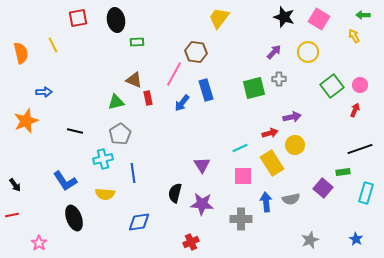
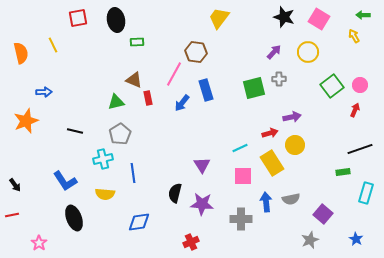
purple square at (323, 188): moved 26 px down
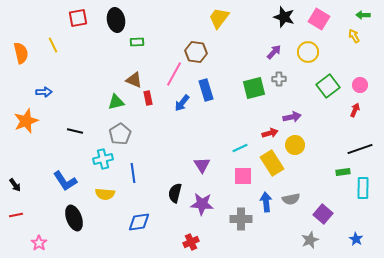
green square at (332, 86): moved 4 px left
cyan rectangle at (366, 193): moved 3 px left, 5 px up; rotated 15 degrees counterclockwise
red line at (12, 215): moved 4 px right
